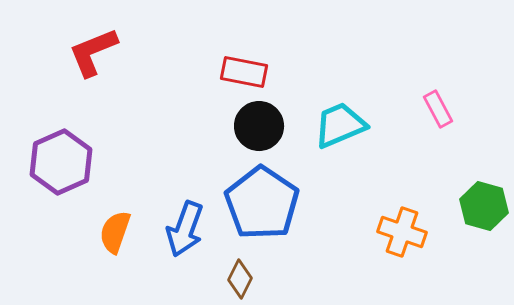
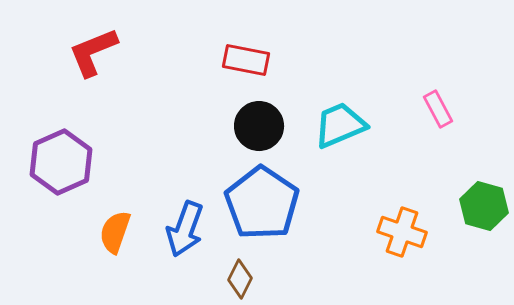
red rectangle: moved 2 px right, 12 px up
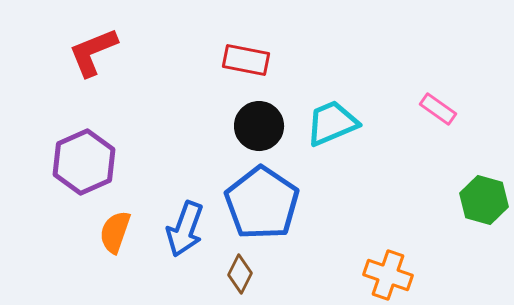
pink rectangle: rotated 27 degrees counterclockwise
cyan trapezoid: moved 8 px left, 2 px up
purple hexagon: moved 23 px right
green hexagon: moved 6 px up
orange cross: moved 14 px left, 43 px down
brown diamond: moved 5 px up
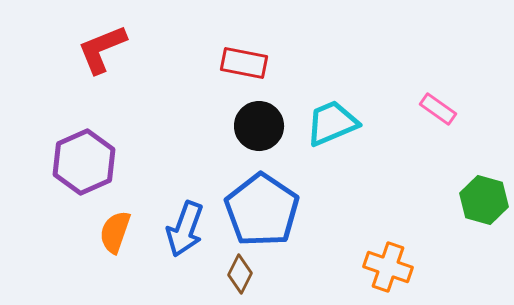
red L-shape: moved 9 px right, 3 px up
red rectangle: moved 2 px left, 3 px down
blue pentagon: moved 7 px down
orange cross: moved 8 px up
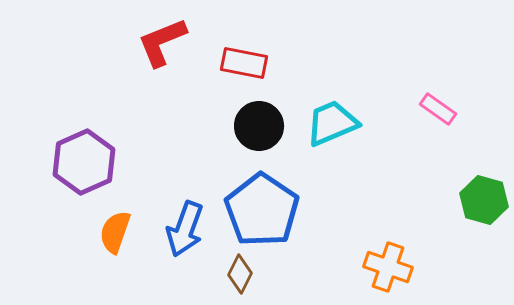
red L-shape: moved 60 px right, 7 px up
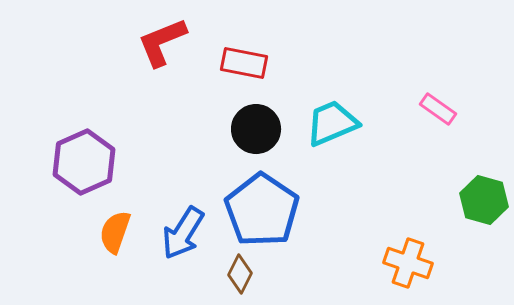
black circle: moved 3 px left, 3 px down
blue arrow: moved 2 px left, 4 px down; rotated 12 degrees clockwise
orange cross: moved 20 px right, 4 px up
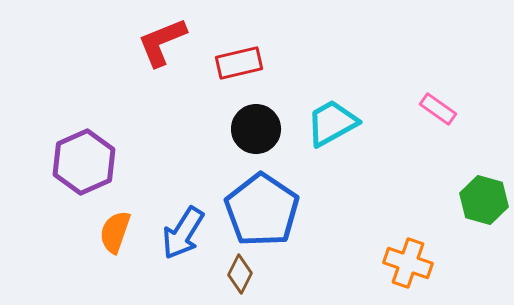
red rectangle: moved 5 px left; rotated 24 degrees counterclockwise
cyan trapezoid: rotated 6 degrees counterclockwise
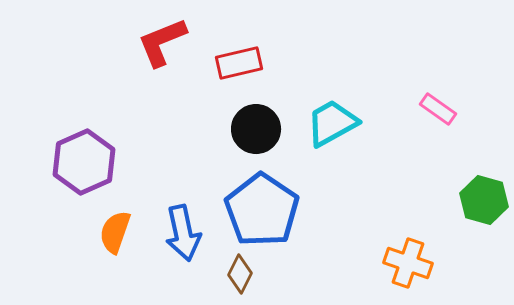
blue arrow: rotated 44 degrees counterclockwise
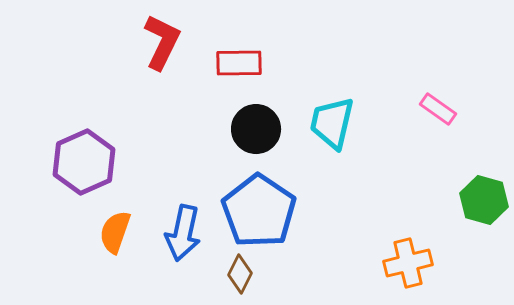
red L-shape: rotated 138 degrees clockwise
red rectangle: rotated 12 degrees clockwise
cyan trapezoid: rotated 48 degrees counterclockwise
blue pentagon: moved 3 px left, 1 px down
blue arrow: rotated 24 degrees clockwise
orange cross: rotated 33 degrees counterclockwise
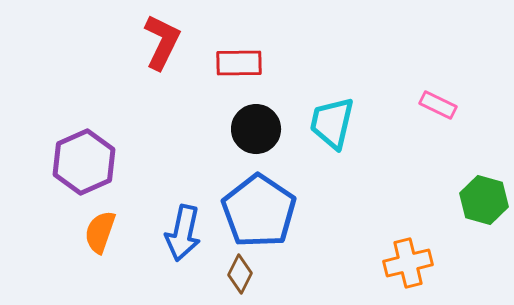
pink rectangle: moved 4 px up; rotated 9 degrees counterclockwise
orange semicircle: moved 15 px left
